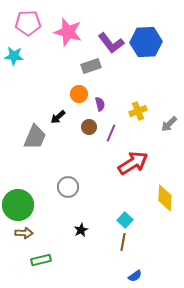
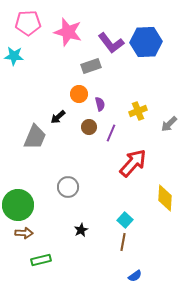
red arrow: rotated 16 degrees counterclockwise
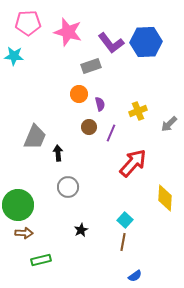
black arrow: moved 36 px down; rotated 126 degrees clockwise
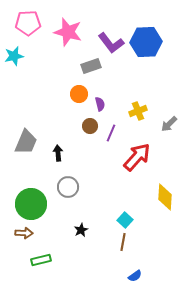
cyan star: rotated 18 degrees counterclockwise
brown circle: moved 1 px right, 1 px up
gray trapezoid: moved 9 px left, 5 px down
red arrow: moved 4 px right, 6 px up
yellow diamond: moved 1 px up
green circle: moved 13 px right, 1 px up
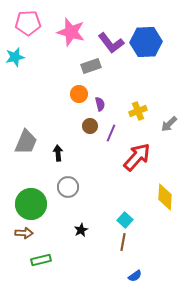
pink star: moved 3 px right
cyan star: moved 1 px right, 1 px down
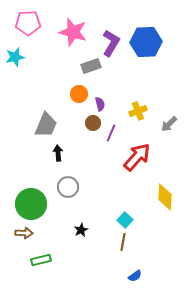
pink star: moved 2 px right
purple L-shape: rotated 112 degrees counterclockwise
brown circle: moved 3 px right, 3 px up
gray trapezoid: moved 20 px right, 17 px up
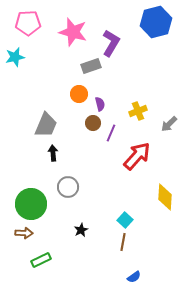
blue hexagon: moved 10 px right, 20 px up; rotated 12 degrees counterclockwise
black arrow: moved 5 px left
red arrow: moved 1 px up
green rectangle: rotated 12 degrees counterclockwise
blue semicircle: moved 1 px left, 1 px down
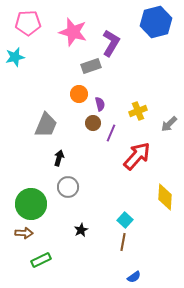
black arrow: moved 6 px right, 5 px down; rotated 21 degrees clockwise
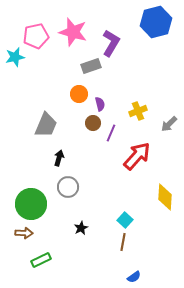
pink pentagon: moved 8 px right, 13 px down; rotated 10 degrees counterclockwise
black star: moved 2 px up
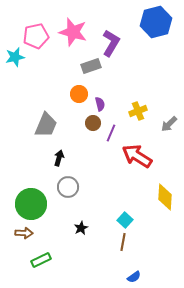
red arrow: rotated 100 degrees counterclockwise
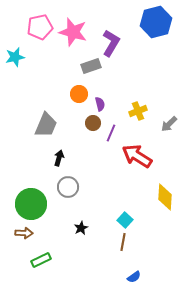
pink pentagon: moved 4 px right, 9 px up
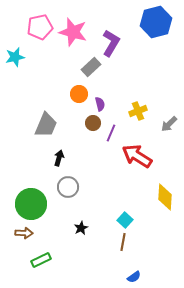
gray rectangle: moved 1 px down; rotated 24 degrees counterclockwise
